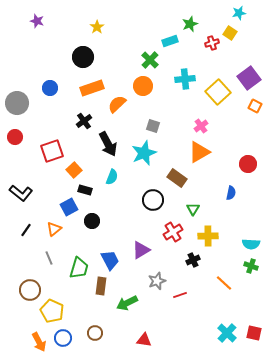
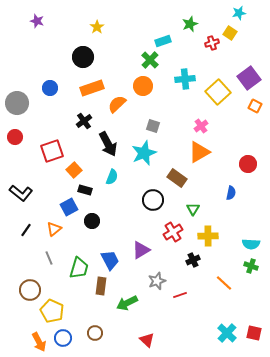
cyan rectangle at (170, 41): moved 7 px left
red triangle at (144, 340): moved 3 px right; rotated 35 degrees clockwise
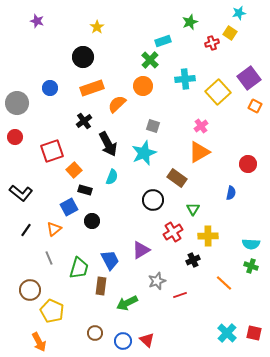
green star at (190, 24): moved 2 px up
blue circle at (63, 338): moved 60 px right, 3 px down
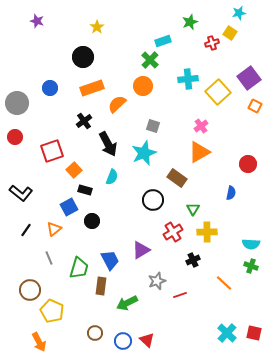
cyan cross at (185, 79): moved 3 px right
yellow cross at (208, 236): moved 1 px left, 4 px up
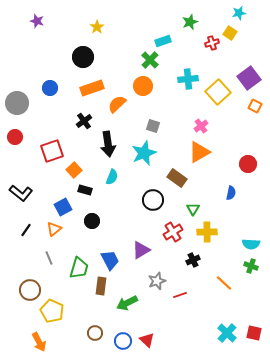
black arrow at (108, 144): rotated 20 degrees clockwise
blue square at (69, 207): moved 6 px left
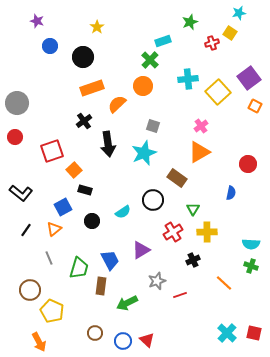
blue circle at (50, 88): moved 42 px up
cyan semicircle at (112, 177): moved 11 px right, 35 px down; rotated 35 degrees clockwise
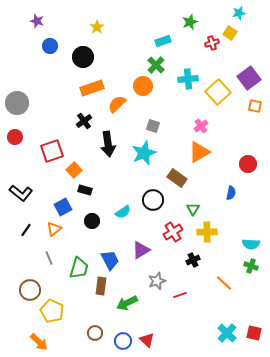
green cross at (150, 60): moved 6 px right, 5 px down
orange square at (255, 106): rotated 16 degrees counterclockwise
orange arrow at (39, 342): rotated 18 degrees counterclockwise
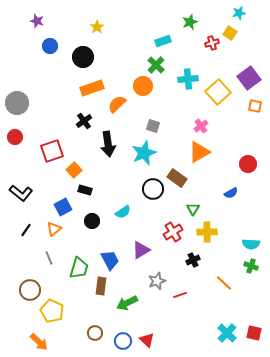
blue semicircle at (231, 193): rotated 48 degrees clockwise
black circle at (153, 200): moved 11 px up
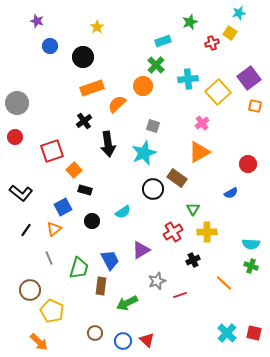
pink cross at (201, 126): moved 1 px right, 3 px up
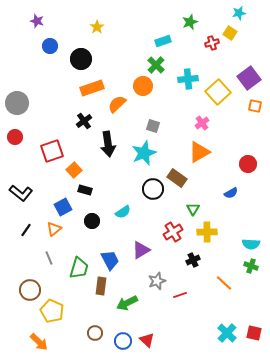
black circle at (83, 57): moved 2 px left, 2 px down
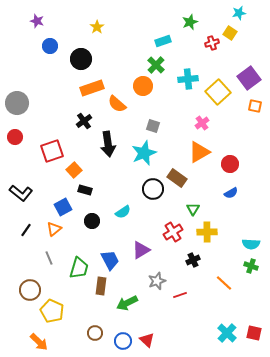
orange semicircle at (117, 104): rotated 96 degrees counterclockwise
red circle at (248, 164): moved 18 px left
